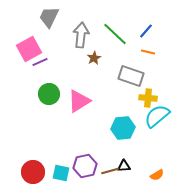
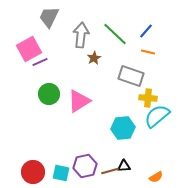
orange semicircle: moved 1 px left, 2 px down
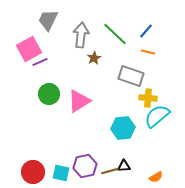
gray trapezoid: moved 1 px left, 3 px down
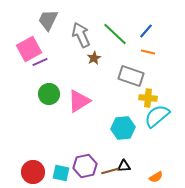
gray arrow: rotated 30 degrees counterclockwise
